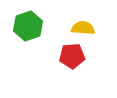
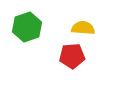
green hexagon: moved 1 px left, 1 px down
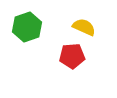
yellow semicircle: moved 1 px right, 1 px up; rotated 20 degrees clockwise
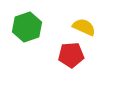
red pentagon: moved 1 px left, 1 px up
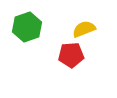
yellow semicircle: moved 2 px down; rotated 45 degrees counterclockwise
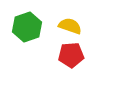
yellow semicircle: moved 14 px left, 3 px up; rotated 40 degrees clockwise
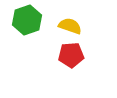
green hexagon: moved 7 px up
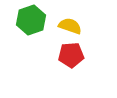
green hexagon: moved 4 px right
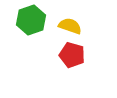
red pentagon: moved 1 px right; rotated 20 degrees clockwise
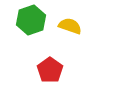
red pentagon: moved 22 px left, 15 px down; rotated 20 degrees clockwise
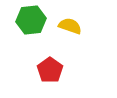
green hexagon: rotated 12 degrees clockwise
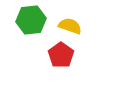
red pentagon: moved 11 px right, 15 px up
